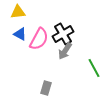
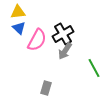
blue triangle: moved 1 px left, 6 px up; rotated 16 degrees clockwise
pink semicircle: moved 2 px left, 1 px down
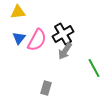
blue triangle: moved 10 px down; rotated 24 degrees clockwise
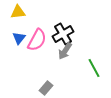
gray rectangle: rotated 24 degrees clockwise
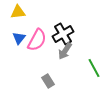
gray rectangle: moved 2 px right, 7 px up; rotated 72 degrees counterclockwise
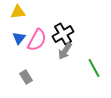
gray rectangle: moved 22 px left, 4 px up
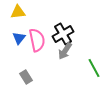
pink semicircle: rotated 40 degrees counterclockwise
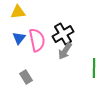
green line: rotated 30 degrees clockwise
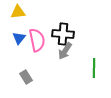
black cross: rotated 35 degrees clockwise
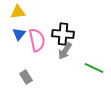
blue triangle: moved 4 px up
green line: rotated 66 degrees counterclockwise
